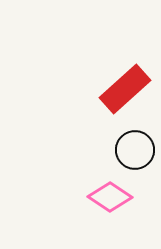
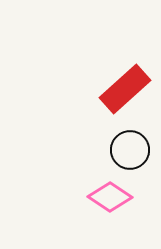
black circle: moved 5 px left
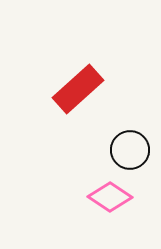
red rectangle: moved 47 px left
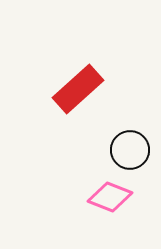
pink diamond: rotated 12 degrees counterclockwise
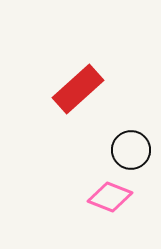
black circle: moved 1 px right
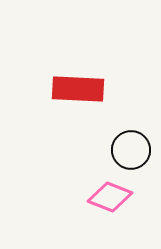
red rectangle: rotated 45 degrees clockwise
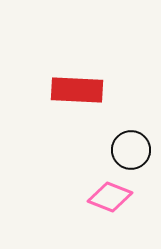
red rectangle: moved 1 px left, 1 px down
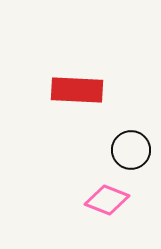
pink diamond: moved 3 px left, 3 px down
